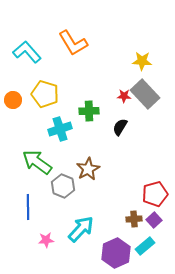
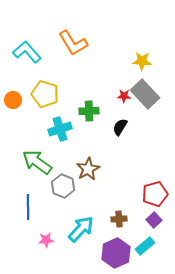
brown cross: moved 15 px left
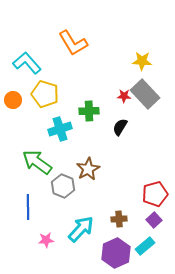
cyan L-shape: moved 11 px down
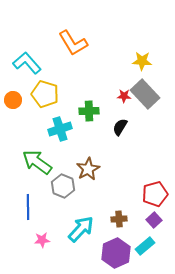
pink star: moved 4 px left
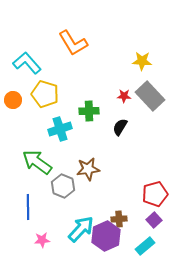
gray rectangle: moved 5 px right, 2 px down
brown star: rotated 20 degrees clockwise
purple hexagon: moved 10 px left, 17 px up
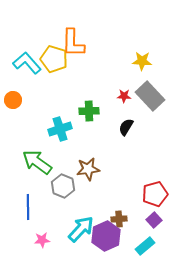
orange L-shape: rotated 32 degrees clockwise
yellow pentagon: moved 9 px right, 35 px up
black semicircle: moved 6 px right
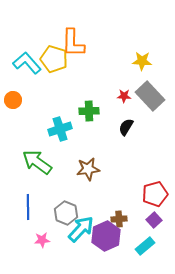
gray hexagon: moved 3 px right, 27 px down
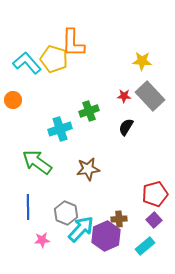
green cross: rotated 18 degrees counterclockwise
